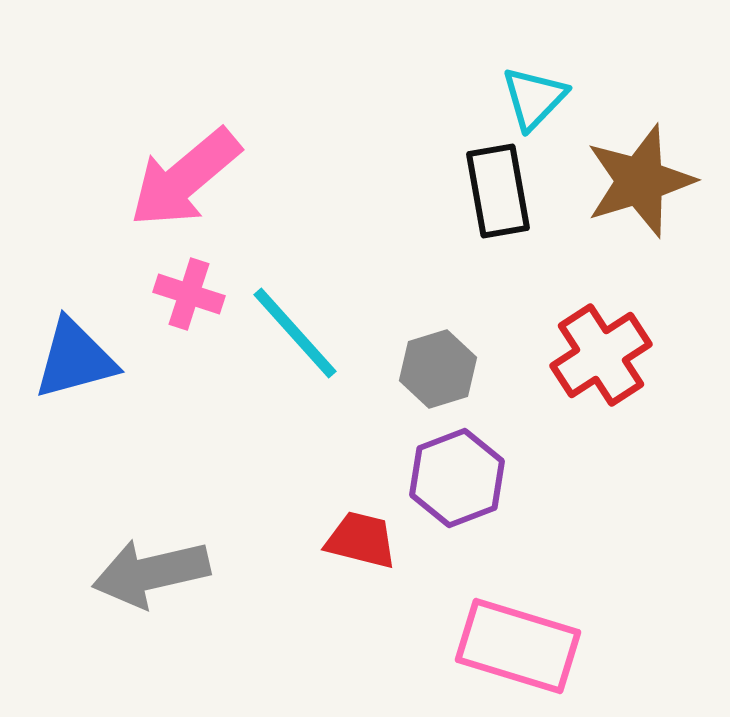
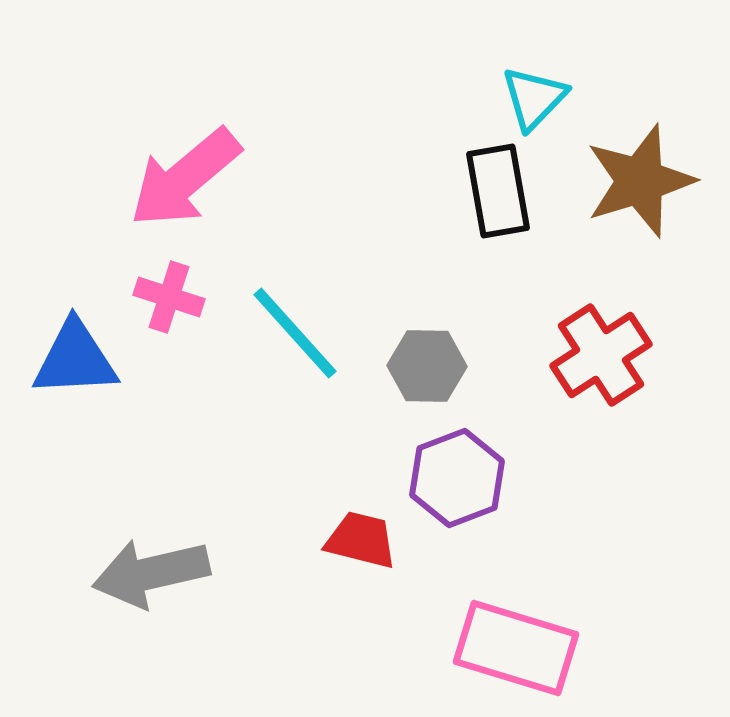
pink cross: moved 20 px left, 3 px down
blue triangle: rotated 12 degrees clockwise
gray hexagon: moved 11 px left, 3 px up; rotated 18 degrees clockwise
pink rectangle: moved 2 px left, 2 px down
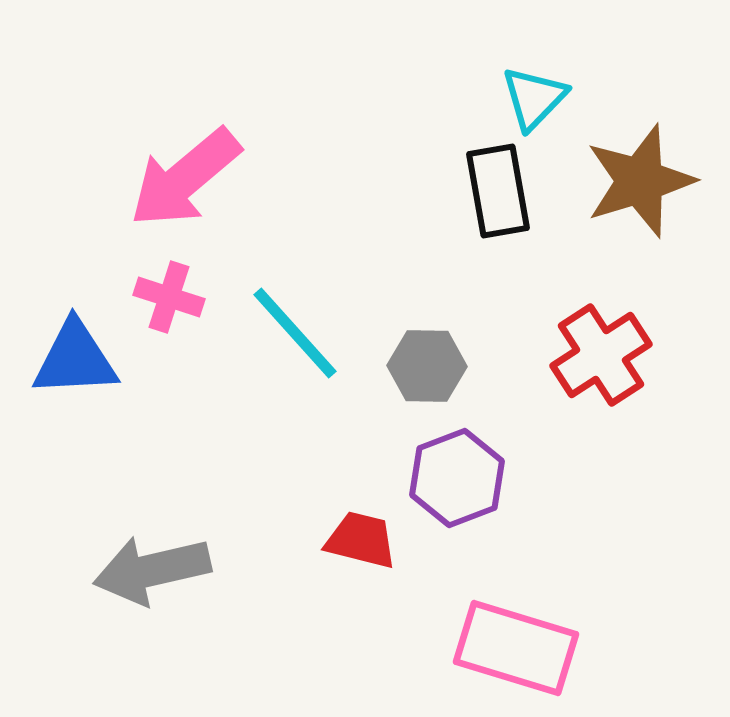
gray arrow: moved 1 px right, 3 px up
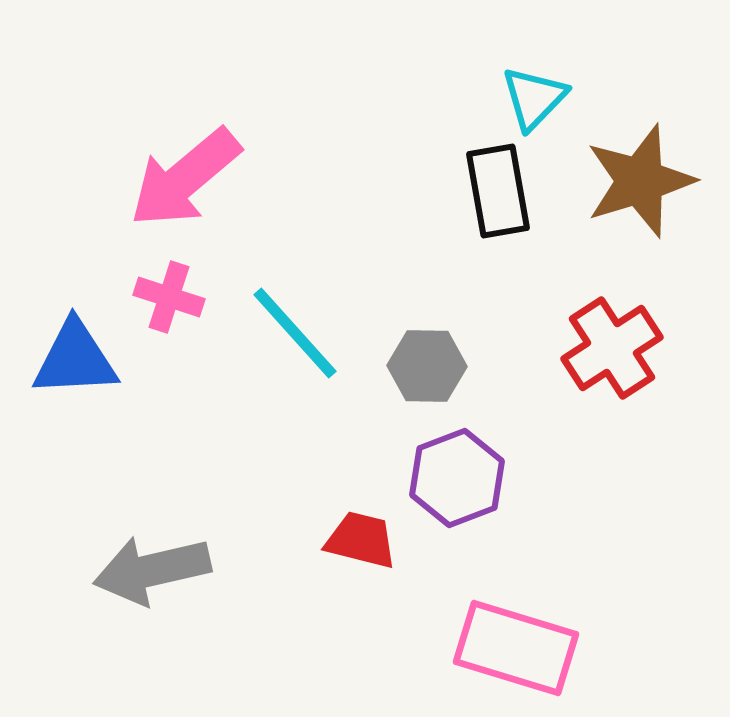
red cross: moved 11 px right, 7 px up
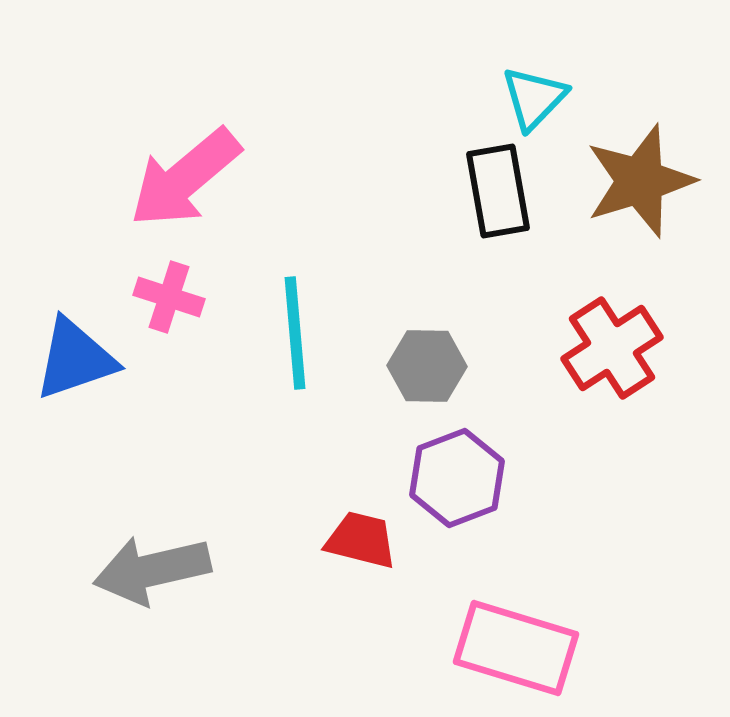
cyan line: rotated 37 degrees clockwise
blue triangle: rotated 16 degrees counterclockwise
